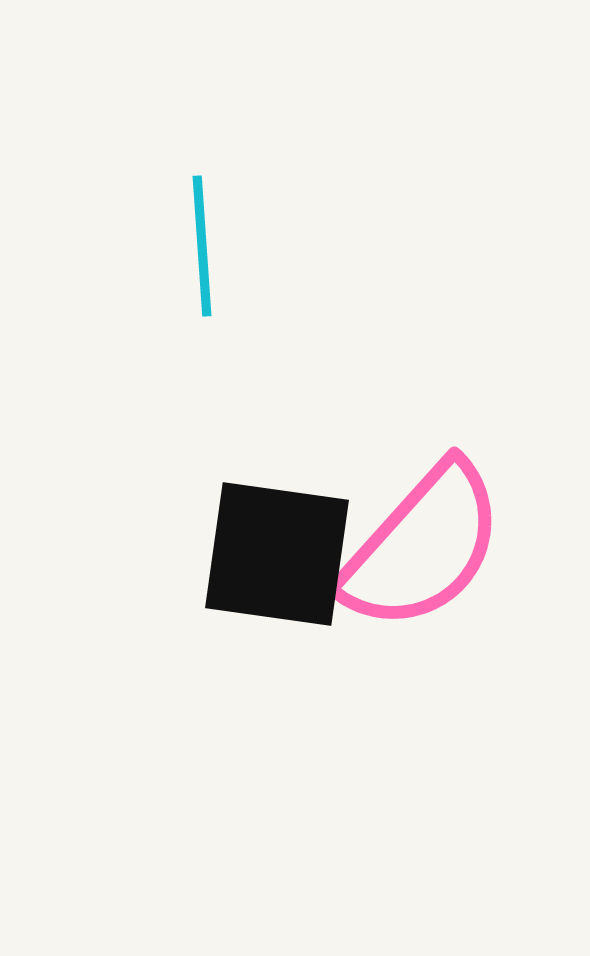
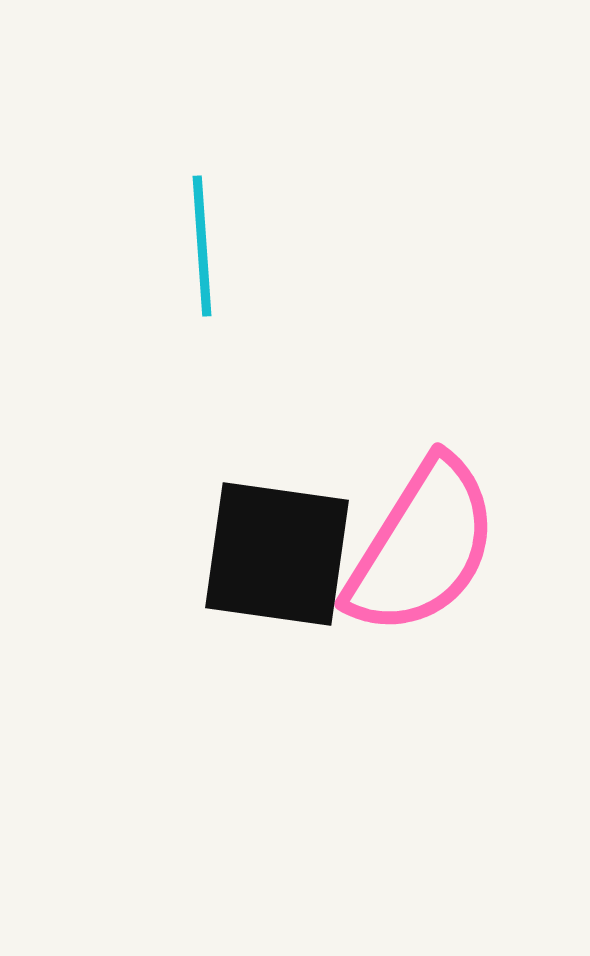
pink semicircle: rotated 10 degrees counterclockwise
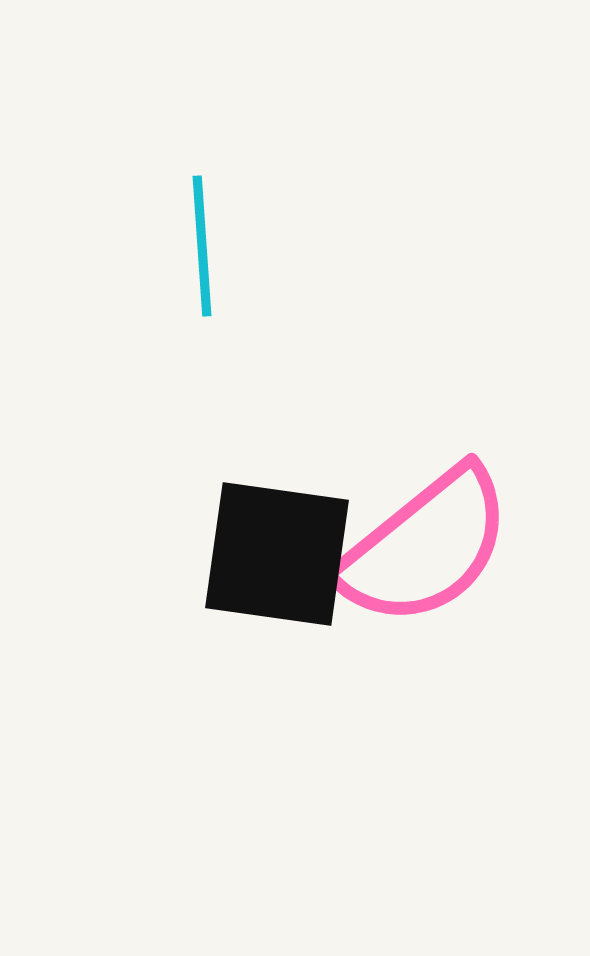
pink semicircle: moved 3 px right; rotated 19 degrees clockwise
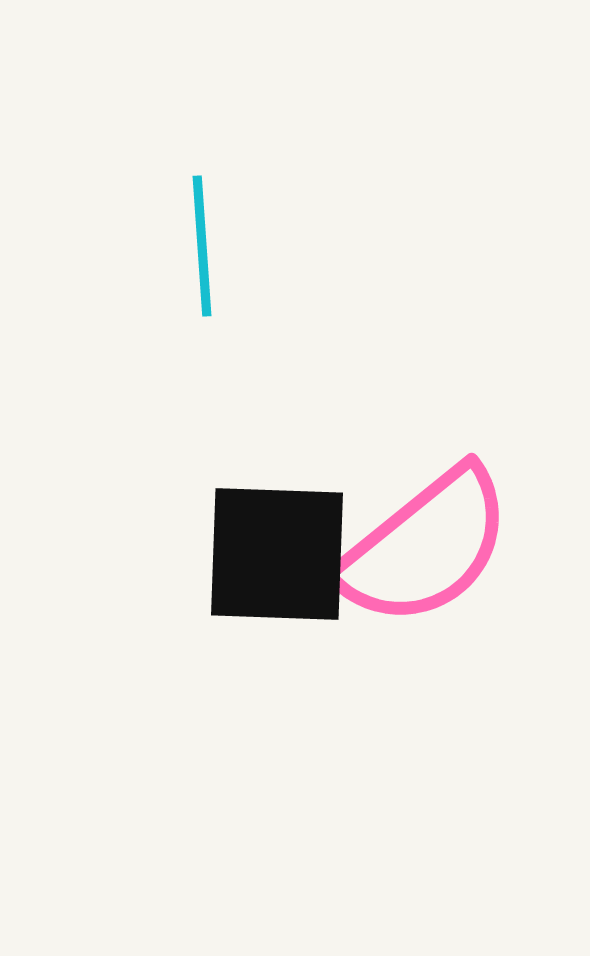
black square: rotated 6 degrees counterclockwise
